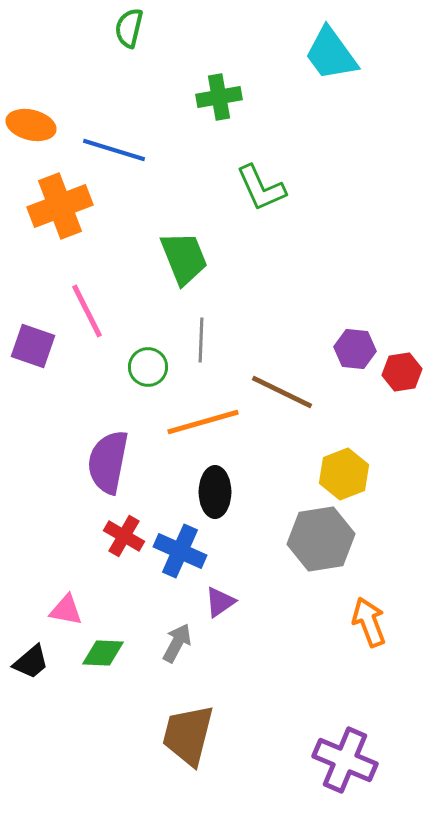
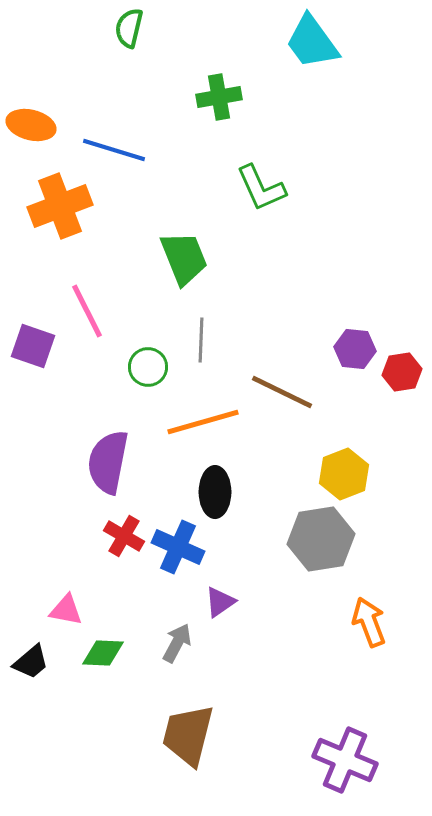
cyan trapezoid: moved 19 px left, 12 px up
blue cross: moved 2 px left, 4 px up
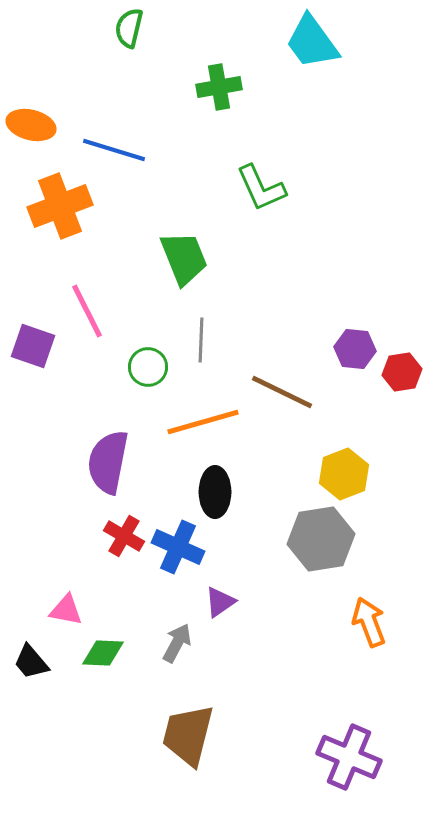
green cross: moved 10 px up
black trapezoid: rotated 90 degrees clockwise
purple cross: moved 4 px right, 3 px up
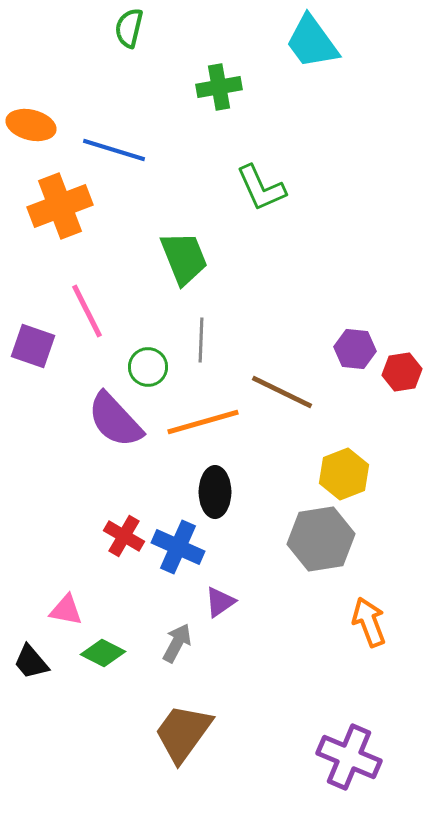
purple semicircle: moved 7 px right, 42 px up; rotated 54 degrees counterclockwise
green diamond: rotated 24 degrees clockwise
brown trapezoid: moved 5 px left, 2 px up; rotated 22 degrees clockwise
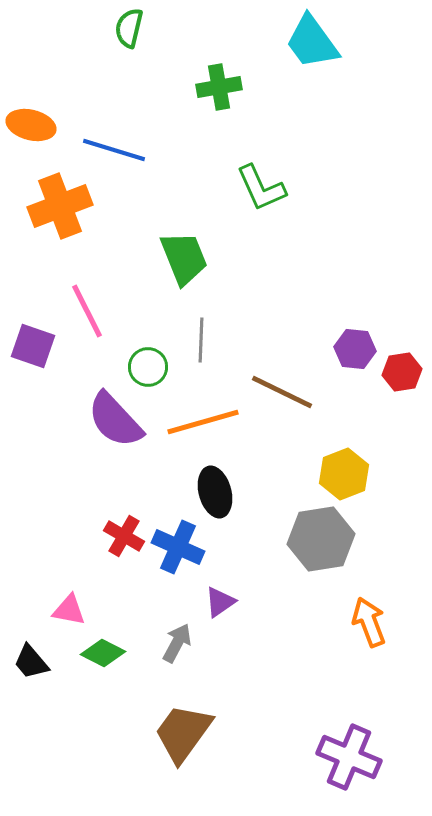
black ellipse: rotated 15 degrees counterclockwise
pink triangle: moved 3 px right
